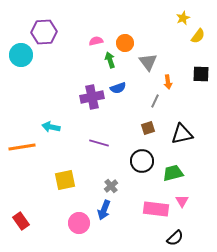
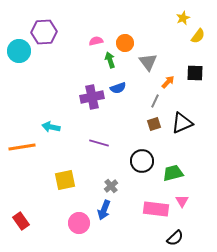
cyan circle: moved 2 px left, 4 px up
black square: moved 6 px left, 1 px up
orange arrow: rotated 128 degrees counterclockwise
brown square: moved 6 px right, 4 px up
black triangle: moved 11 px up; rotated 10 degrees counterclockwise
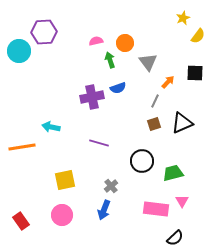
pink circle: moved 17 px left, 8 px up
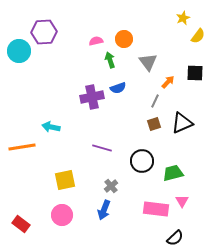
orange circle: moved 1 px left, 4 px up
purple line: moved 3 px right, 5 px down
red rectangle: moved 3 px down; rotated 18 degrees counterclockwise
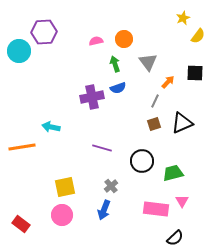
green arrow: moved 5 px right, 4 px down
yellow square: moved 7 px down
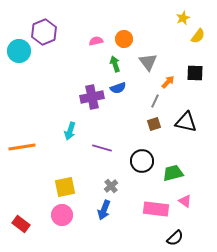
purple hexagon: rotated 20 degrees counterclockwise
black triangle: moved 4 px right, 1 px up; rotated 35 degrees clockwise
cyan arrow: moved 19 px right, 4 px down; rotated 84 degrees counterclockwise
pink triangle: moved 3 px right; rotated 24 degrees counterclockwise
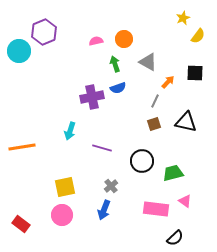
gray triangle: rotated 24 degrees counterclockwise
